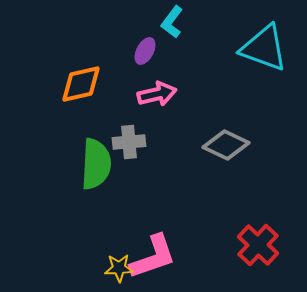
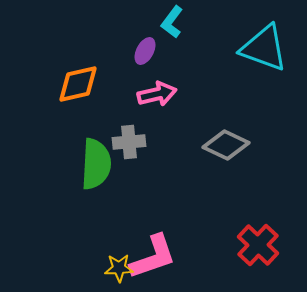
orange diamond: moved 3 px left
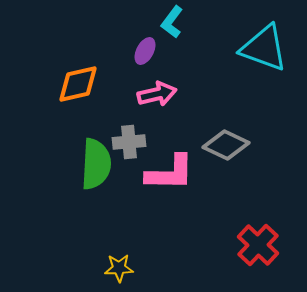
pink L-shape: moved 17 px right, 84 px up; rotated 20 degrees clockwise
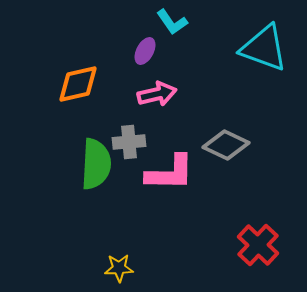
cyan L-shape: rotated 72 degrees counterclockwise
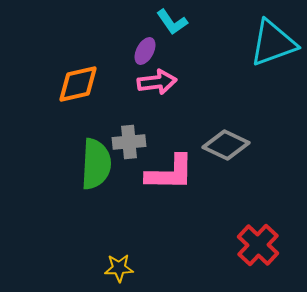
cyan triangle: moved 9 px right, 5 px up; rotated 40 degrees counterclockwise
pink arrow: moved 12 px up; rotated 6 degrees clockwise
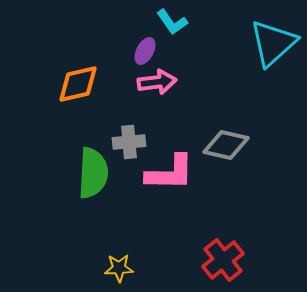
cyan triangle: rotated 22 degrees counterclockwise
gray diamond: rotated 12 degrees counterclockwise
green semicircle: moved 3 px left, 9 px down
red cross: moved 35 px left, 15 px down; rotated 9 degrees clockwise
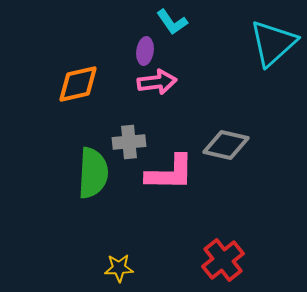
purple ellipse: rotated 20 degrees counterclockwise
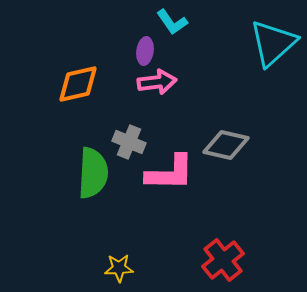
gray cross: rotated 28 degrees clockwise
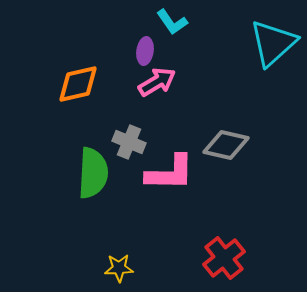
pink arrow: rotated 24 degrees counterclockwise
red cross: moved 1 px right, 2 px up
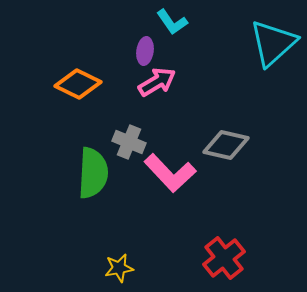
orange diamond: rotated 39 degrees clockwise
pink L-shape: rotated 46 degrees clockwise
yellow star: rotated 8 degrees counterclockwise
